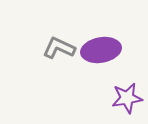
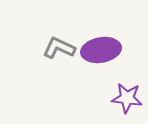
purple star: rotated 16 degrees clockwise
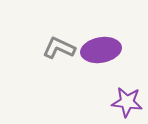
purple star: moved 4 px down
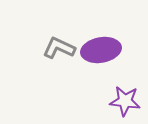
purple star: moved 2 px left, 1 px up
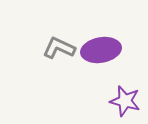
purple star: rotated 8 degrees clockwise
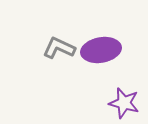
purple star: moved 1 px left, 2 px down
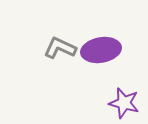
gray L-shape: moved 1 px right
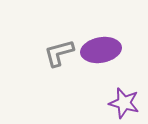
gray L-shape: moved 1 px left, 5 px down; rotated 40 degrees counterclockwise
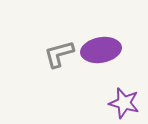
gray L-shape: moved 1 px down
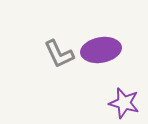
gray L-shape: rotated 100 degrees counterclockwise
